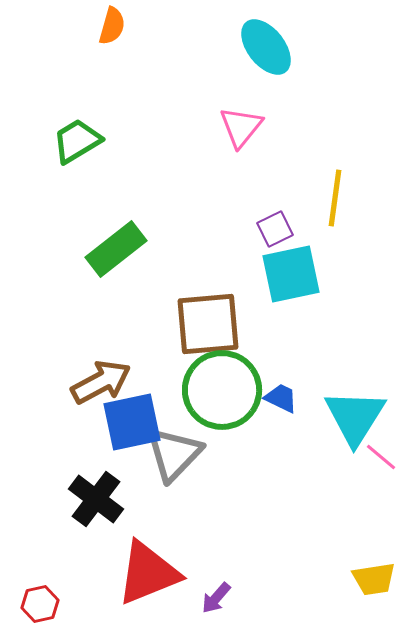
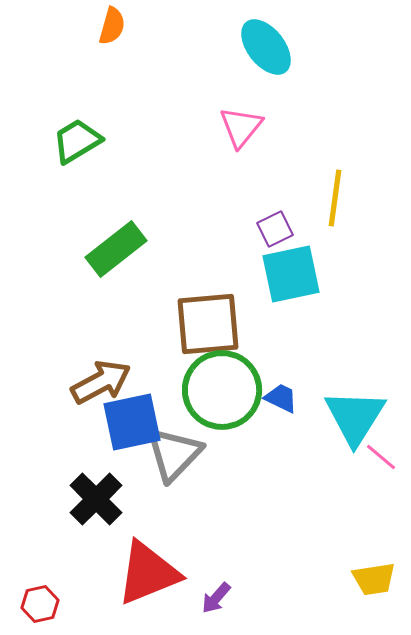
black cross: rotated 8 degrees clockwise
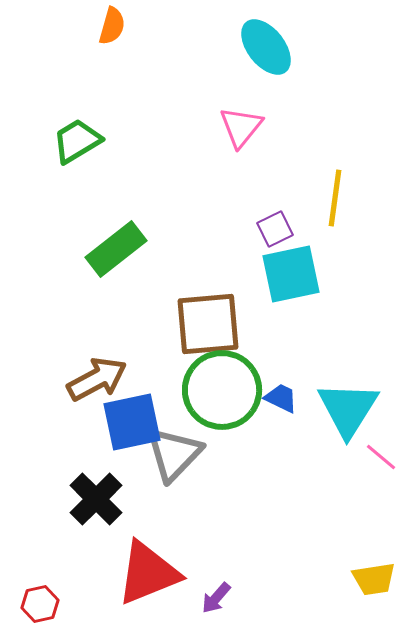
brown arrow: moved 4 px left, 3 px up
cyan triangle: moved 7 px left, 8 px up
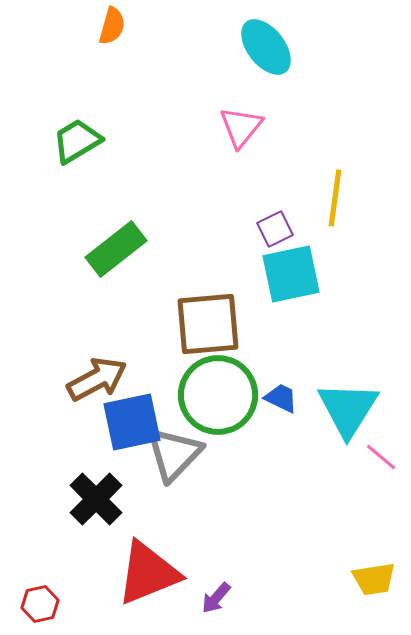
green circle: moved 4 px left, 5 px down
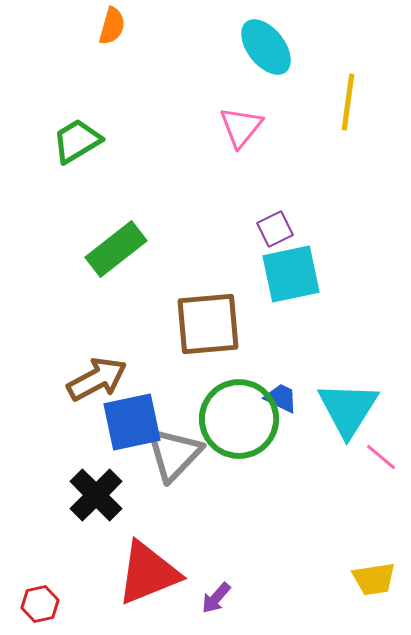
yellow line: moved 13 px right, 96 px up
green circle: moved 21 px right, 24 px down
black cross: moved 4 px up
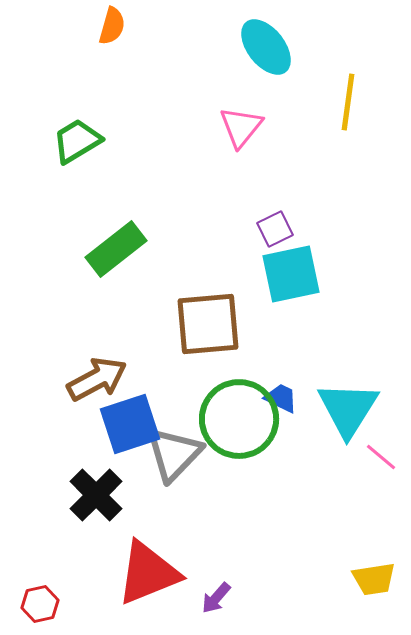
blue square: moved 2 px left, 2 px down; rotated 6 degrees counterclockwise
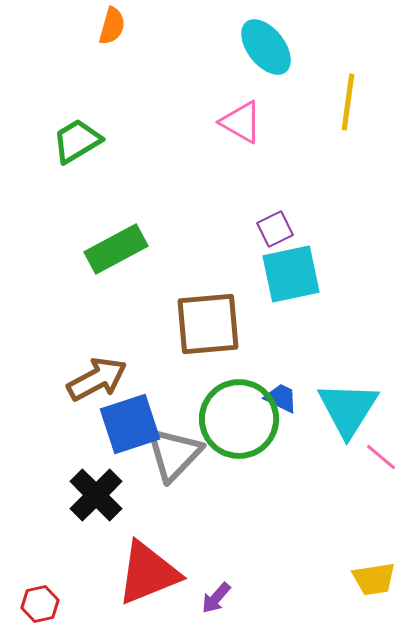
pink triangle: moved 5 px up; rotated 39 degrees counterclockwise
green rectangle: rotated 10 degrees clockwise
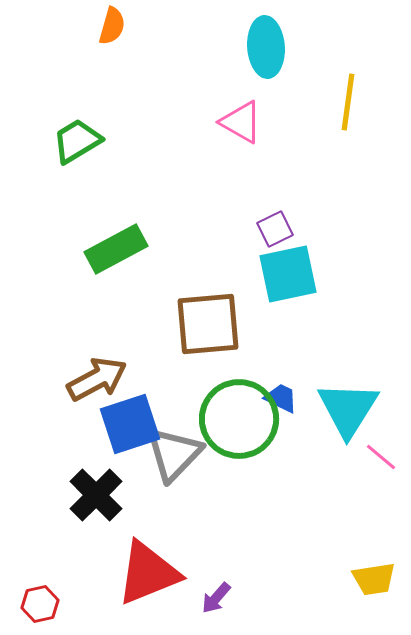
cyan ellipse: rotated 34 degrees clockwise
cyan square: moved 3 px left
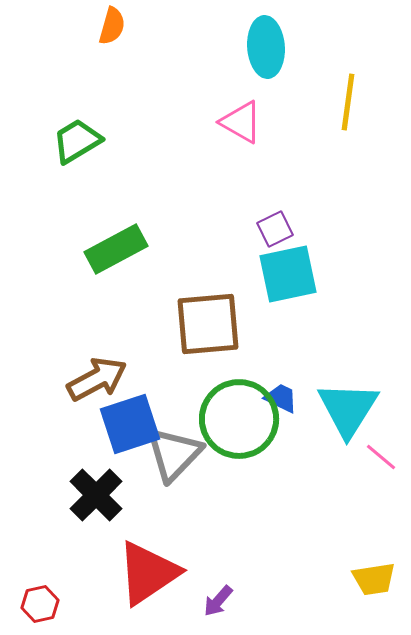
red triangle: rotated 12 degrees counterclockwise
purple arrow: moved 2 px right, 3 px down
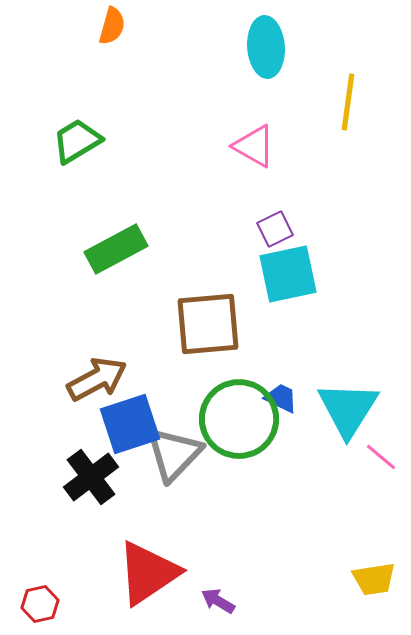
pink triangle: moved 13 px right, 24 px down
black cross: moved 5 px left, 18 px up; rotated 8 degrees clockwise
purple arrow: rotated 80 degrees clockwise
